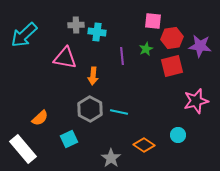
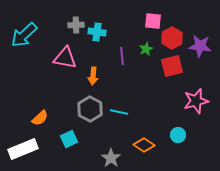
red hexagon: rotated 20 degrees counterclockwise
white rectangle: rotated 72 degrees counterclockwise
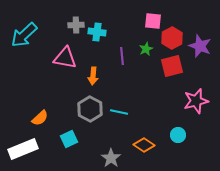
purple star: rotated 15 degrees clockwise
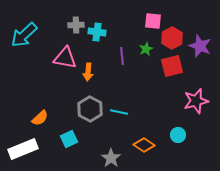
orange arrow: moved 5 px left, 4 px up
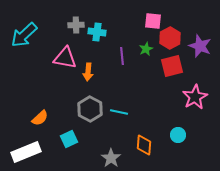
red hexagon: moved 2 px left
pink star: moved 1 px left, 4 px up; rotated 15 degrees counterclockwise
orange diamond: rotated 60 degrees clockwise
white rectangle: moved 3 px right, 3 px down
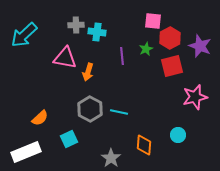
orange arrow: rotated 12 degrees clockwise
pink star: rotated 15 degrees clockwise
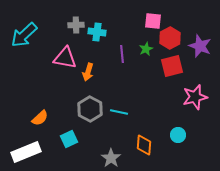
purple line: moved 2 px up
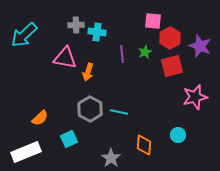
green star: moved 1 px left, 3 px down
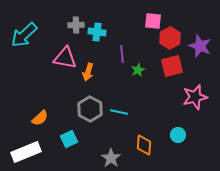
green star: moved 7 px left, 18 px down
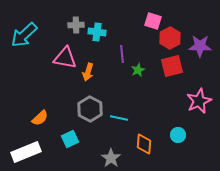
pink square: rotated 12 degrees clockwise
purple star: rotated 20 degrees counterclockwise
pink star: moved 4 px right, 4 px down; rotated 10 degrees counterclockwise
cyan line: moved 6 px down
cyan square: moved 1 px right
orange diamond: moved 1 px up
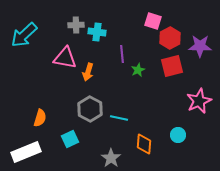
orange semicircle: rotated 30 degrees counterclockwise
